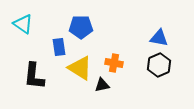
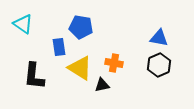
blue pentagon: rotated 10 degrees clockwise
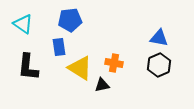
blue pentagon: moved 11 px left, 7 px up; rotated 15 degrees counterclockwise
black L-shape: moved 6 px left, 9 px up
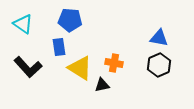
blue pentagon: rotated 10 degrees clockwise
black L-shape: rotated 48 degrees counterclockwise
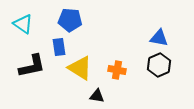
orange cross: moved 3 px right, 7 px down
black L-shape: moved 4 px right, 1 px up; rotated 60 degrees counterclockwise
black triangle: moved 5 px left, 11 px down; rotated 21 degrees clockwise
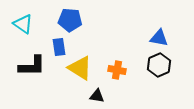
black L-shape: rotated 12 degrees clockwise
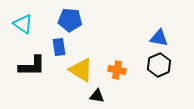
yellow triangle: moved 1 px right, 2 px down
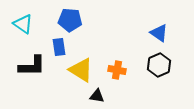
blue triangle: moved 5 px up; rotated 24 degrees clockwise
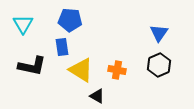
cyan triangle: rotated 25 degrees clockwise
blue triangle: rotated 30 degrees clockwise
blue rectangle: moved 3 px right
black L-shape: rotated 12 degrees clockwise
black triangle: rotated 21 degrees clockwise
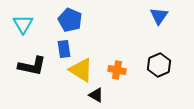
blue pentagon: rotated 20 degrees clockwise
blue triangle: moved 17 px up
blue rectangle: moved 2 px right, 2 px down
black triangle: moved 1 px left, 1 px up
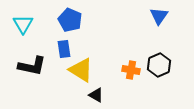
orange cross: moved 14 px right
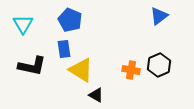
blue triangle: rotated 18 degrees clockwise
